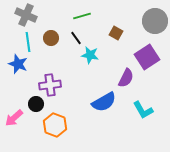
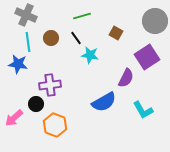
blue star: rotated 12 degrees counterclockwise
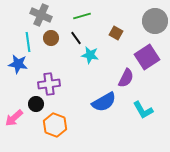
gray cross: moved 15 px right
purple cross: moved 1 px left, 1 px up
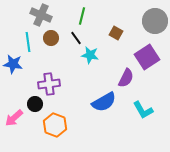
green line: rotated 60 degrees counterclockwise
blue star: moved 5 px left
black circle: moved 1 px left
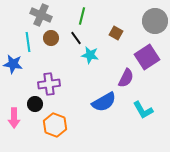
pink arrow: rotated 48 degrees counterclockwise
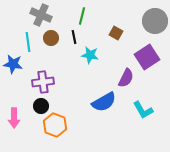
black line: moved 2 px left, 1 px up; rotated 24 degrees clockwise
purple cross: moved 6 px left, 2 px up
black circle: moved 6 px right, 2 px down
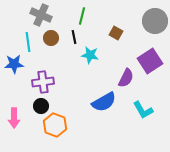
purple square: moved 3 px right, 4 px down
blue star: moved 1 px right; rotated 12 degrees counterclockwise
